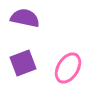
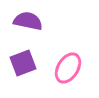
purple semicircle: moved 3 px right, 3 px down
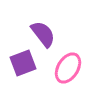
purple semicircle: moved 15 px right, 13 px down; rotated 40 degrees clockwise
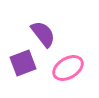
pink ellipse: rotated 28 degrees clockwise
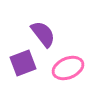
pink ellipse: rotated 8 degrees clockwise
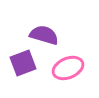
purple semicircle: moved 1 px right, 1 px down; rotated 36 degrees counterclockwise
